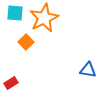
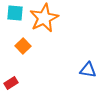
orange square: moved 3 px left, 4 px down
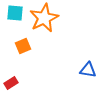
orange square: rotated 21 degrees clockwise
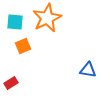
cyan square: moved 9 px down
orange star: moved 3 px right
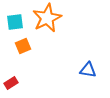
cyan square: rotated 12 degrees counterclockwise
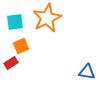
orange square: moved 2 px left
blue triangle: moved 1 px left, 2 px down
red rectangle: moved 20 px up
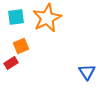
cyan square: moved 1 px right, 5 px up
blue triangle: rotated 48 degrees clockwise
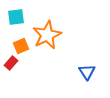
orange star: moved 17 px down
red rectangle: rotated 16 degrees counterclockwise
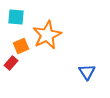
cyan square: rotated 12 degrees clockwise
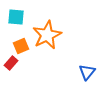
blue triangle: rotated 12 degrees clockwise
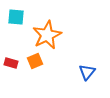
orange square: moved 14 px right, 15 px down
red rectangle: rotated 64 degrees clockwise
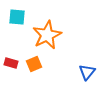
cyan square: moved 1 px right
orange square: moved 1 px left, 3 px down
